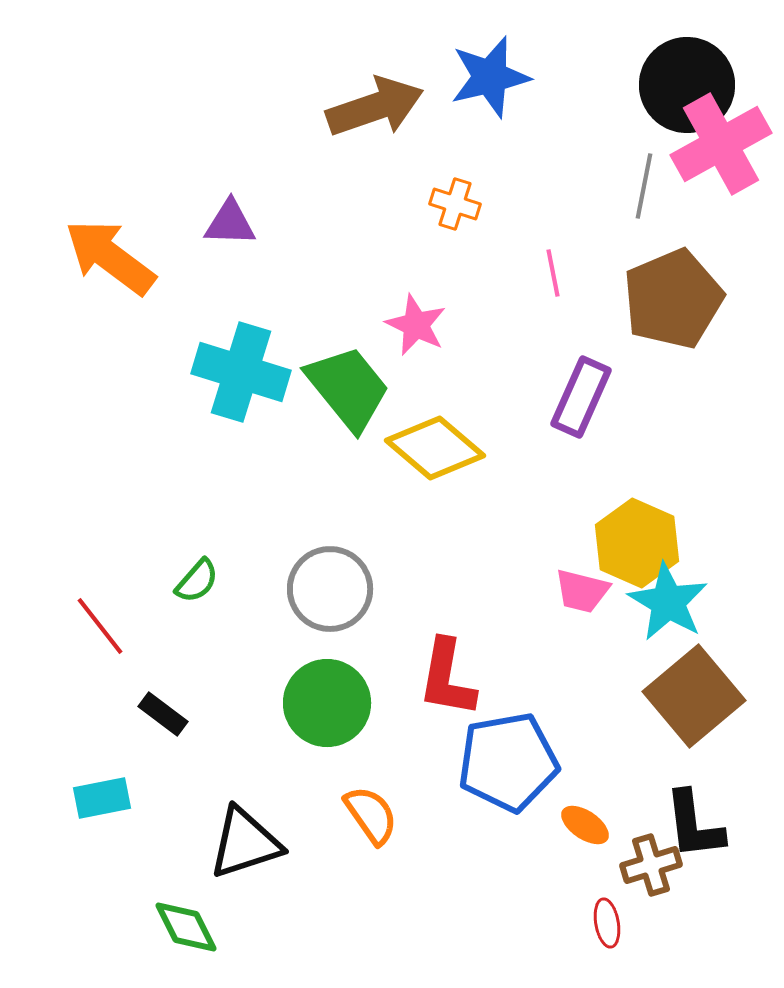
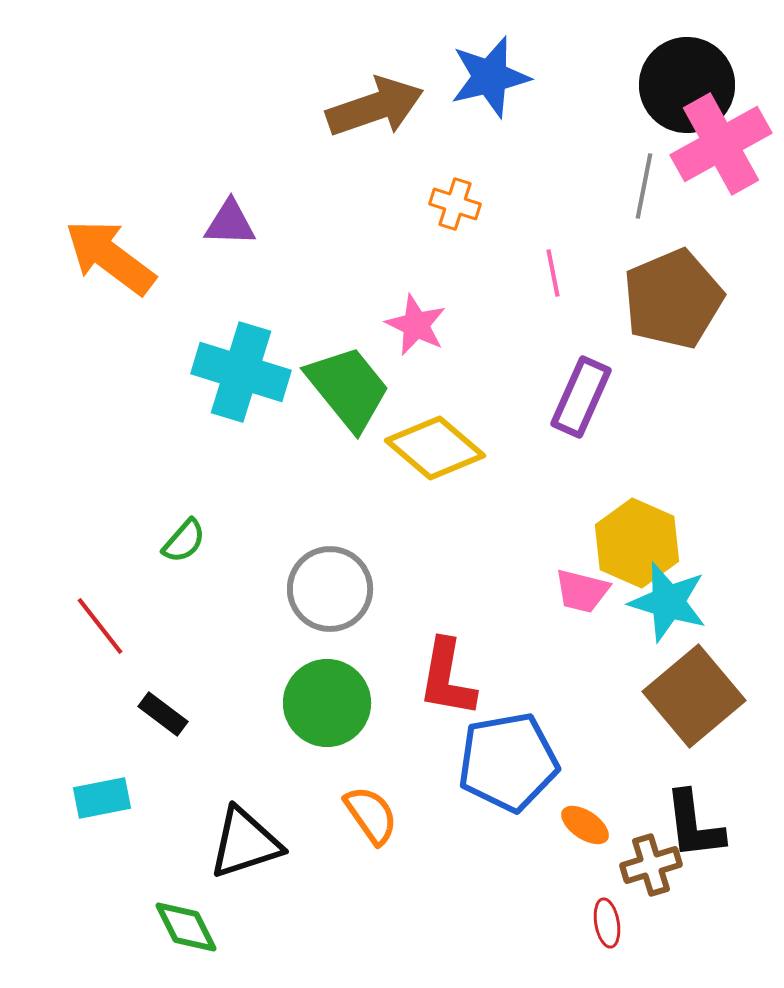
green semicircle: moved 13 px left, 40 px up
cyan star: rotated 14 degrees counterclockwise
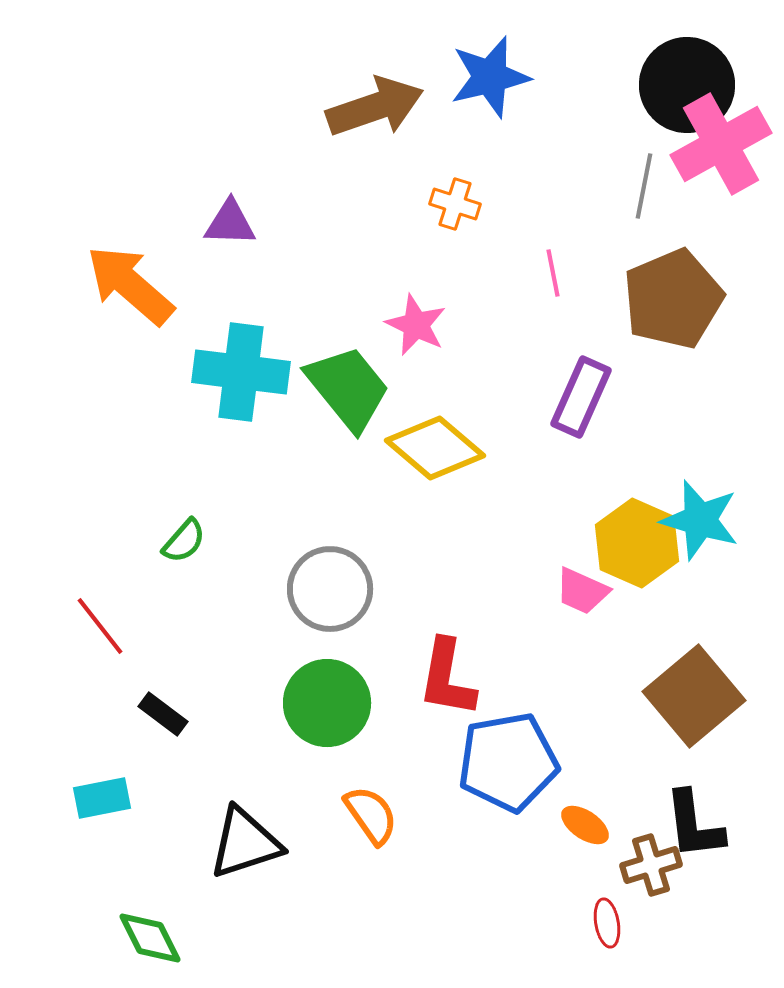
orange arrow: moved 20 px right, 28 px down; rotated 4 degrees clockwise
cyan cross: rotated 10 degrees counterclockwise
pink trapezoid: rotated 10 degrees clockwise
cyan star: moved 32 px right, 82 px up
green diamond: moved 36 px left, 11 px down
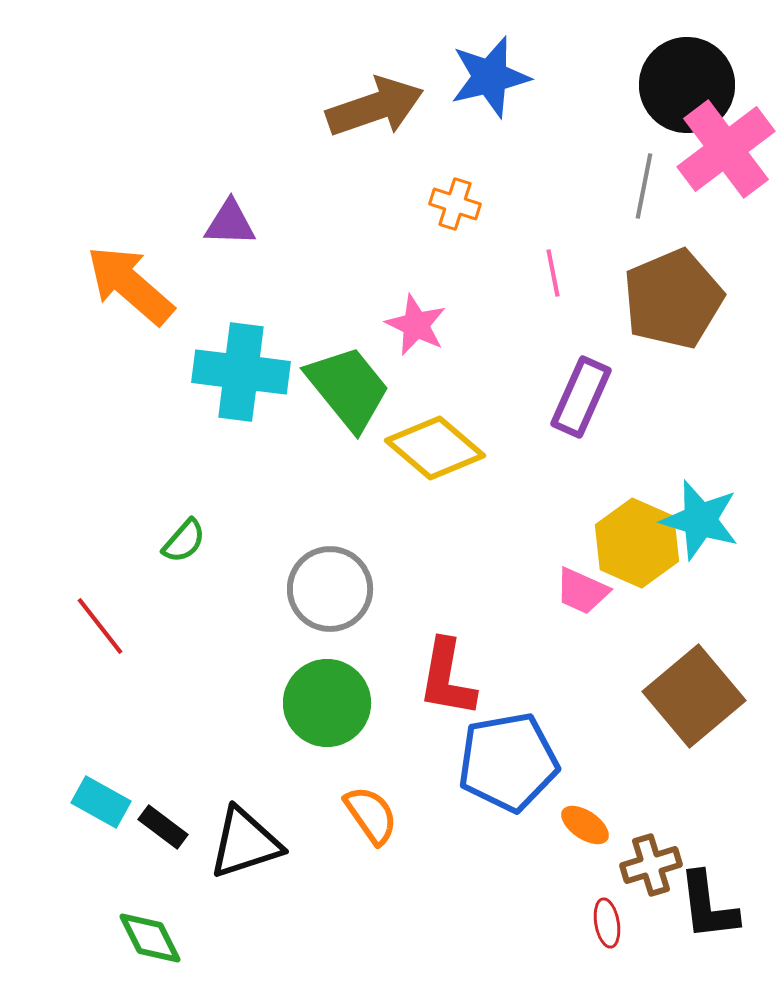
pink cross: moved 5 px right, 5 px down; rotated 8 degrees counterclockwise
black rectangle: moved 113 px down
cyan rectangle: moved 1 px left, 4 px down; rotated 40 degrees clockwise
black L-shape: moved 14 px right, 81 px down
